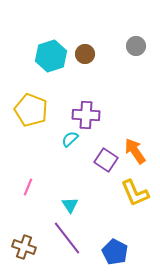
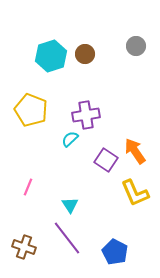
purple cross: rotated 12 degrees counterclockwise
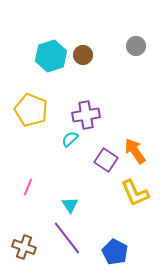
brown circle: moved 2 px left, 1 px down
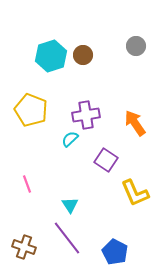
orange arrow: moved 28 px up
pink line: moved 1 px left, 3 px up; rotated 42 degrees counterclockwise
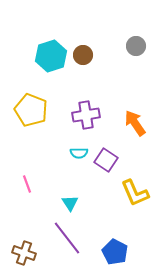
cyan semicircle: moved 9 px right, 14 px down; rotated 138 degrees counterclockwise
cyan triangle: moved 2 px up
brown cross: moved 6 px down
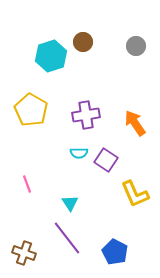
brown circle: moved 13 px up
yellow pentagon: rotated 8 degrees clockwise
yellow L-shape: moved 1 px down
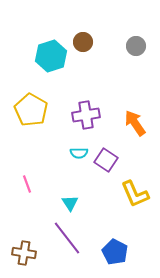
brown cross: rotated 10 degrees counterclockwise
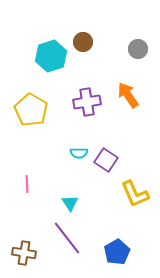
gray circle: moved 2 px right, 3 px down
purple cross: moved 1 px right, 13 px up
orange arrow: moved 7 px left, 28 px up
pink line: rotated 18 degrees clockwise
blue pentagon: moved 2 px right; rotated 15 degrees clockwise
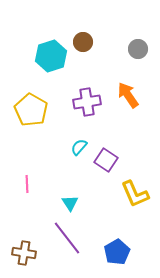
cyan semicircle: moved 6 px up; rotated 132 degrees clockwise
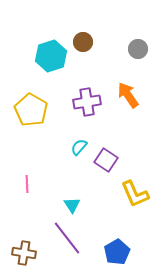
cyan triangle: moved 2 px right, 2 px down
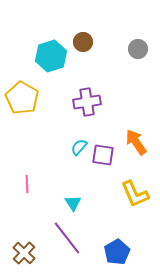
orange arrow: moved 8 px right, 47 px down
yellow pentagon: moved 9 px left, 12 px up
purple square: moved 3 px left, 5 px up; rotated 25 degrees counterclockwise
cyan triangle: moved 1 px right, 2 px up
brown cross: rotated 35 degrees clockwise
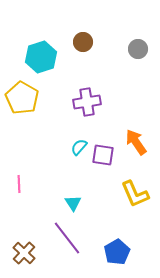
cyan hexagon: moved 10 px left, 1 px down
pink line: moved 8 px left
